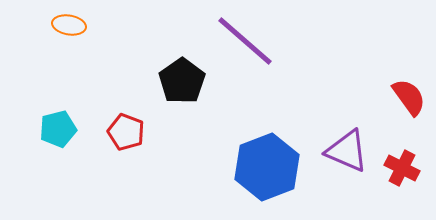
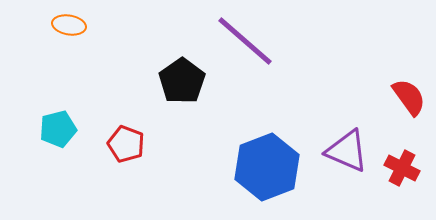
red pentagon: moved 12 px down
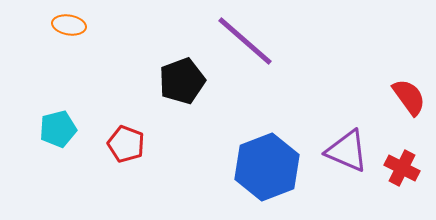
black pentagon: rotated 15 degrees clockwise
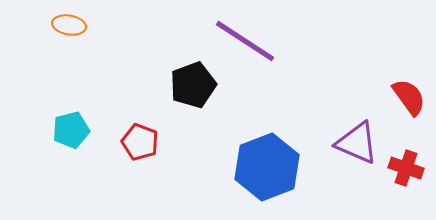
purple line: rotated 8 degrees counterclockwise
black pentagon: moved 11 px right, 4 px down
cyan pentagon: moved 13 px right, 1 px down
red pentagon: moved 14 px right, 2 px up
purple triangle: moved 10 px right, 8 px up
red cross: moved 4 px right; rotated 8 degrees counterclockwise
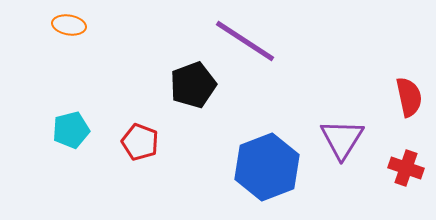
red semicircle: rotated 24 degrees clockwise
purple triangle: moved 15 px left, 4 px up; rotated 39 degrees clockwise
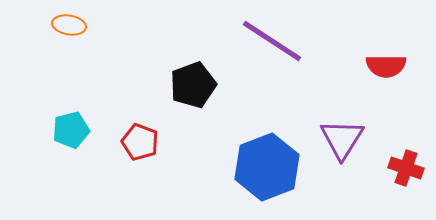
purple line: moved 27 px right
red semicircle: moved 23 px left, 31 px up; rotated 102 degrees clockwise
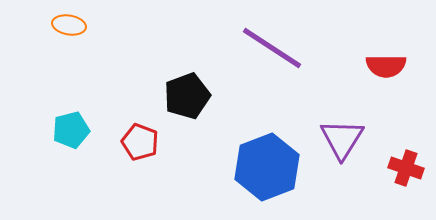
purple line: moved 7 px down
black pentagon: moved 6 px left, 11 px down
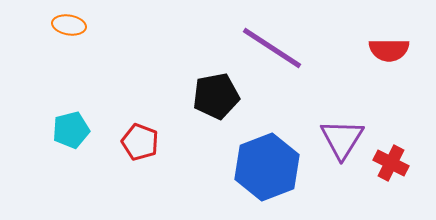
red semicircle: moved 3 px right, 16 px up
black pentagon: moved 29 px right; rotated 9 degrees clockwise
red cross: moved 15 px left, 5 px up; rotated 8 degrees clockwise
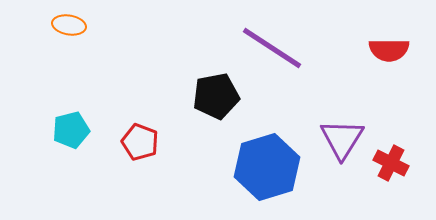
blue hexagon: rotated 4 degrees clockwise
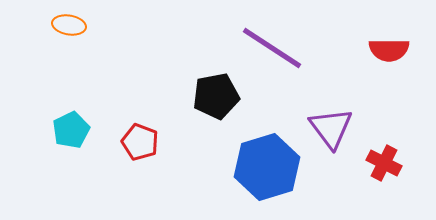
cyan pentagon: rotated 12 degrees counterclockwise
purple triangle: moved 11 px left, 11 px up; rotated 9 degrees counterclockwise
red cross: moved 7 px left
